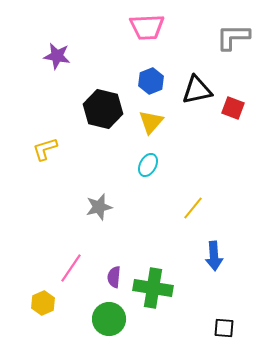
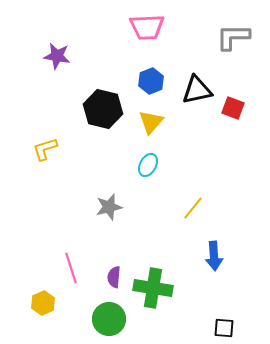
gray star: moved 10 px right
pink line: rotated 52 degrees counterclockwise
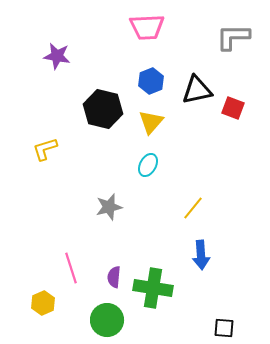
blue arrow: moved 13 px left, 1 px up
green circle: moved 2 px left, 1 px down
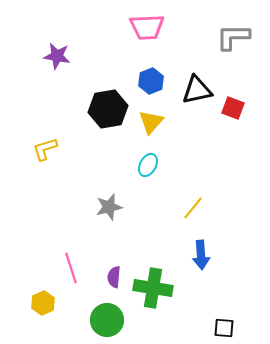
black hexagon: moved 5 px right; rotated 24 degrees counterclockwise
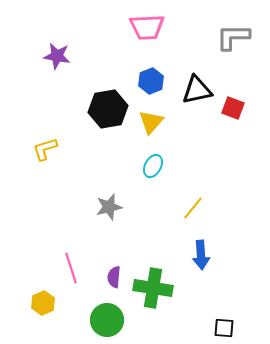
cyan ellipse: moved 5 px right, 1 px down
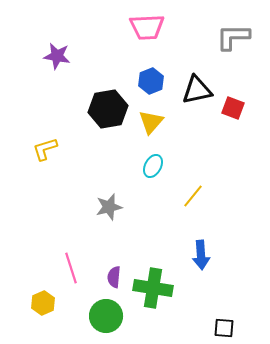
yellow line: moved 12 px up
green circle: moved 1 px left, 4 px up
